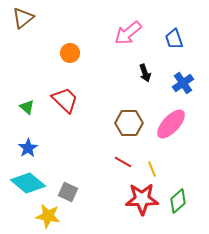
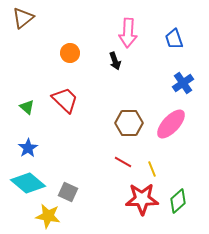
pink arrow: rotated 48 degrees counterclockwise
black arrow: moved 30 px left, 12 px up
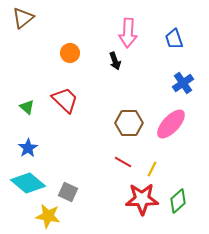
yellow line: rotated 49 degrees clockwise
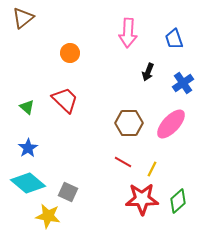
black arrow: moved 33 px right, 11 px down; rotated 42 degrees clockwise
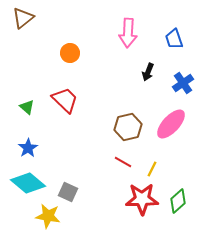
brown hexagon: moved 1 px left, 4 px down; rotated 12 degrees counterclockwise
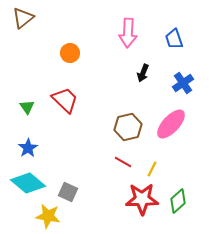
black arrow: moved 5 px left, 1 px down
green triangle: rotated 14 degrees clockwise
